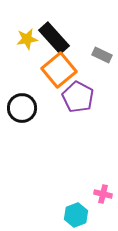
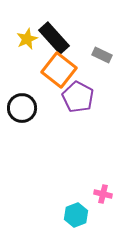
yellow star: rotated 15 degrees counterclockwise
orange square: rotated 12 degrees counterclockwise
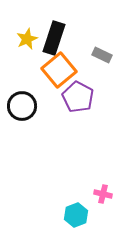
black rectangle: rotated 60 degrees clockwise
orange square: rotated 12 degrees clockwise
black circle: moved 2 px up
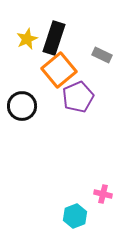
purple pentagon: rotated 20 degrees clockwise
cyan hexagon: moved 1 px left, 1 px down
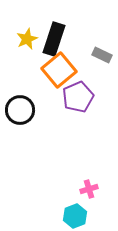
black rectangle: moved 1 px down
black circle: moved 2 px left, 4 px down
pink cross: moved 14 px left, 5 px up; rotated 30 degrees counterclockwise
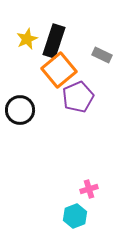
black rectangle: moved 2 px down
